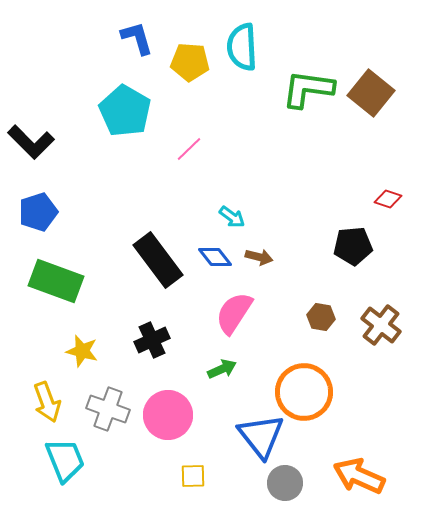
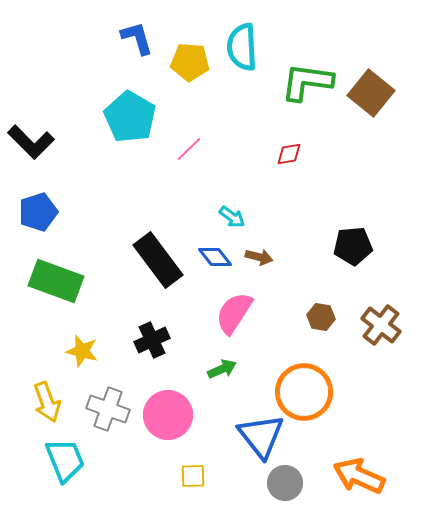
green L-shape: moved 1 px left, 7 px up
cyan pentagon: moved 5 px right, 6 px down
red diamond: moved 99 px left, 45 px up; rotated 28 degrees counterclockwise
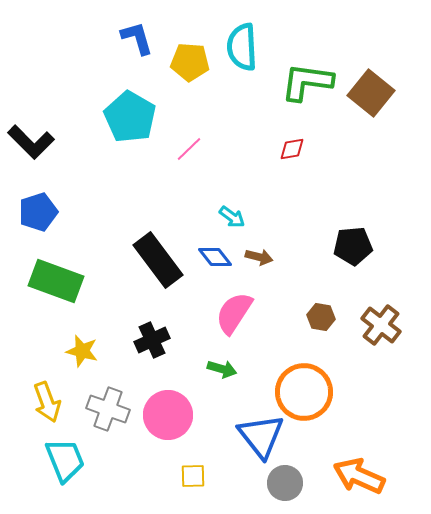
red diamond: moved 3 px right, 5 px up
green arrow: rotated 40 degrees clockwise
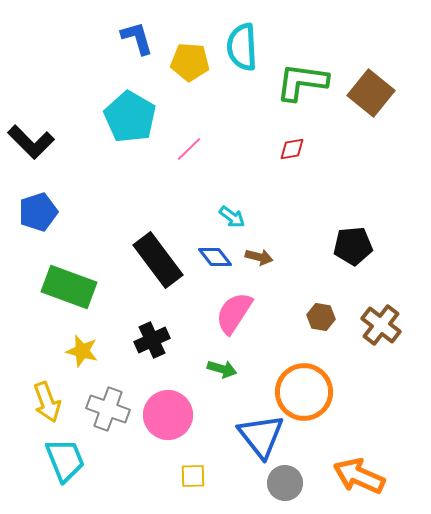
green L-shape: moved 5 px left
green rectangle: moved 13 px right, 6 px down
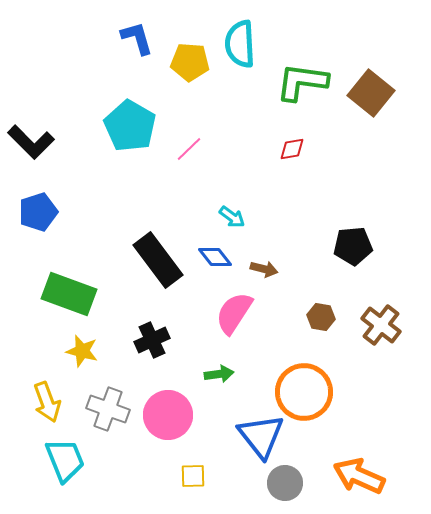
cyan semicircle: moved 2 px left, 3 px up
cyan pentagon: moved 9 px down
brown arrow: moved 5 px right, 12 px down
green rectangle: moved 7 px down
green arrow: moved 3 px left, 5 px down; rotated 24 degrees counterclockwise
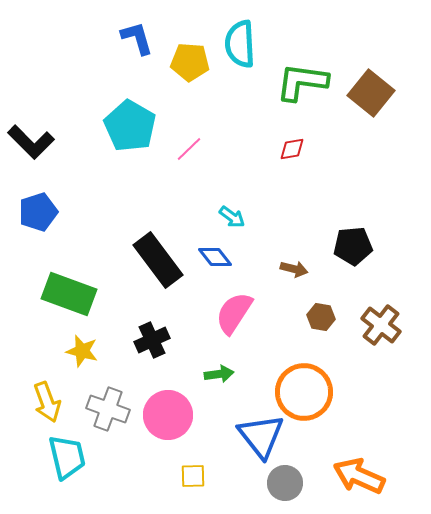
brown arrow: moved 30 px right
cyan trapezoid: moved 2 px right, 3 px up; rotated 9 degrees clockwise
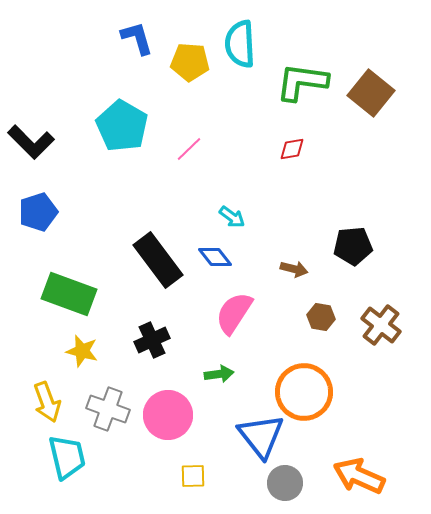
cyan pentagon: moved 8 px left
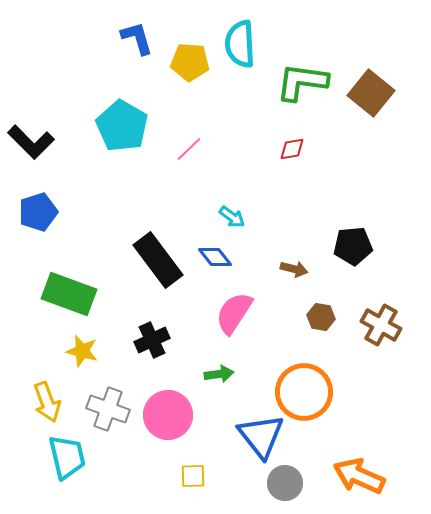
brown cross: rotated 9 degrees counterclockwise
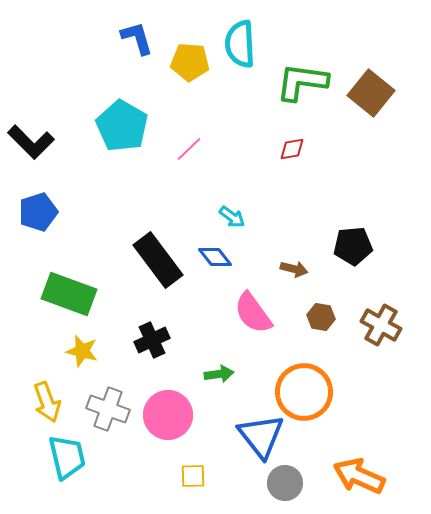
pink semicircle: moved 19 px right; rotated 69 degrees counterclockwise
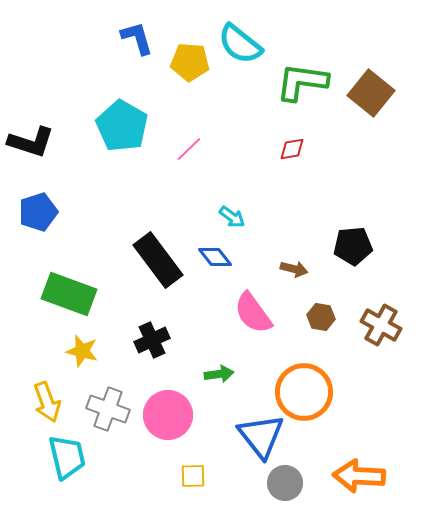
cyan semicircle: rotated 48 degrees counterclockwise
black L-shape: rotated 27 degrees counterclockwise
orange arrow: rotated 21 degrees counterclockwise
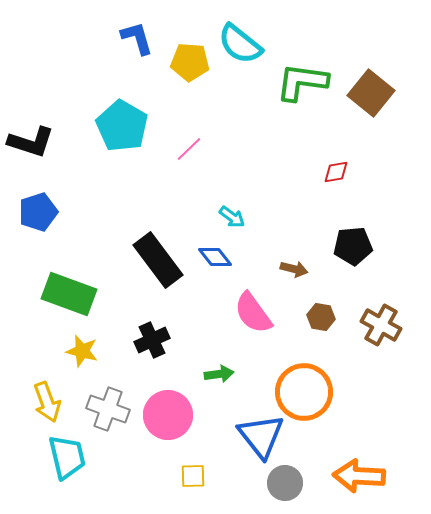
red diamond: moved 44 px right, 23 px down
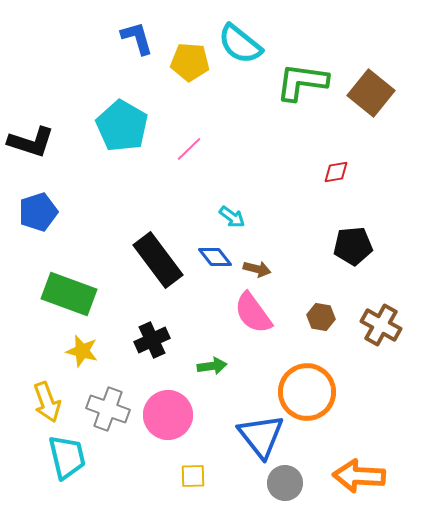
brown arrow: moved 37 px left
green arrow: moved 7 px left, 8 px up
orange circle: moved 3 px right
